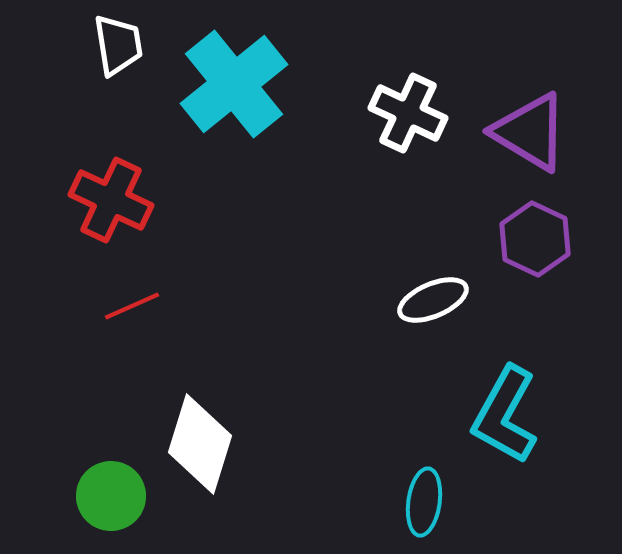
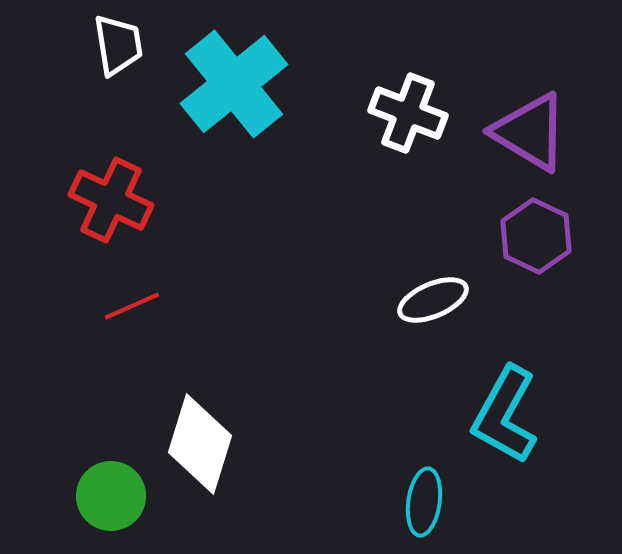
white cross: rotated 4 degrees counterclockwise
purple hexagon: moved 1 px right, 3 px up
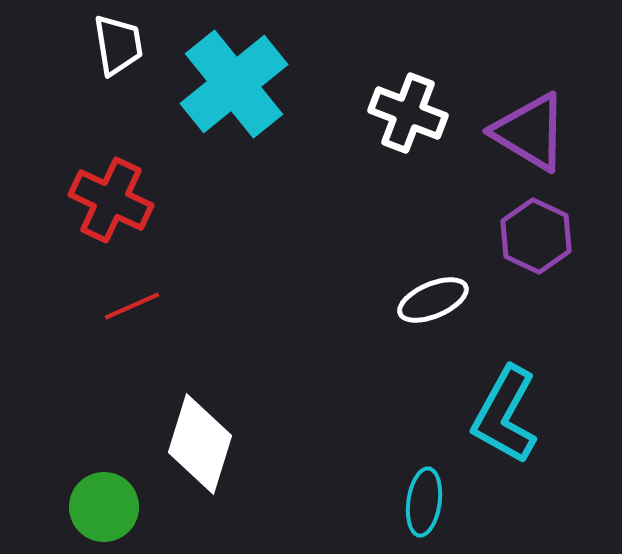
green circle: moved 7 px left, 11 px down
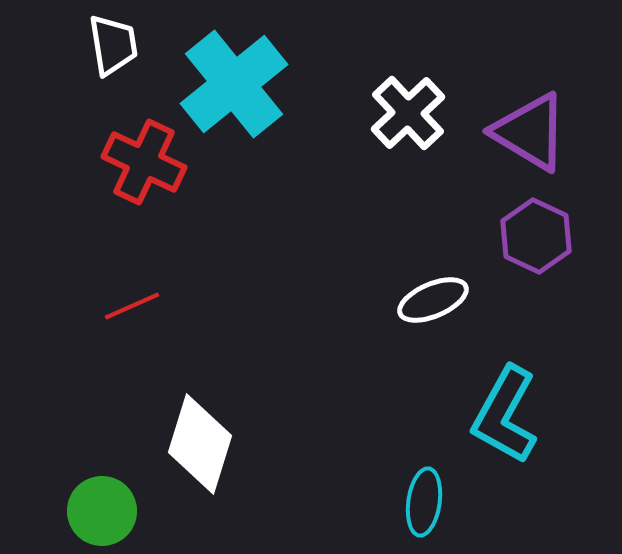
white trapezoid: moved 5 px left
white cross: rotated 26 degrees clockwise
red cross: moved 33 px right, 38 px up
green circle: moved 2 px left, 4 px down
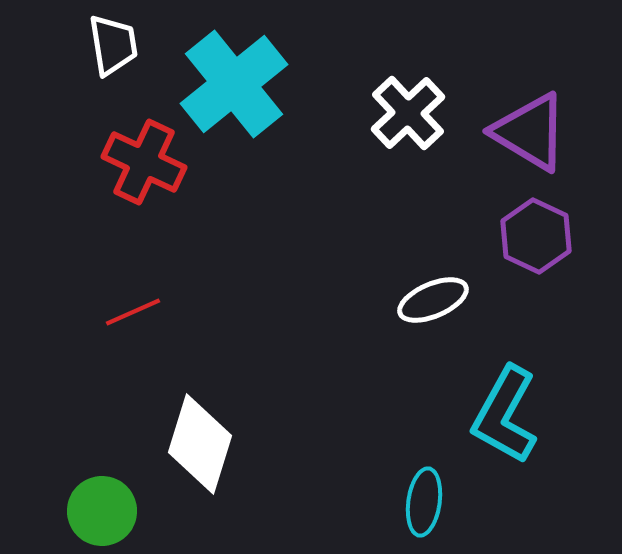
red line: moved 1 px right, 6 px down
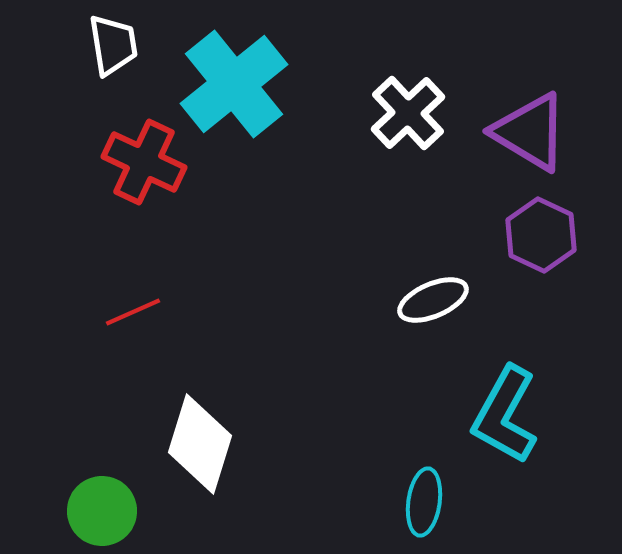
purple hexagon: moved 5 px right, 1 px up
